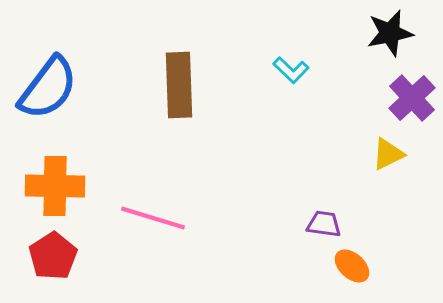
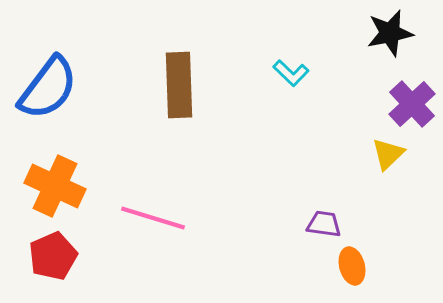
cyan L-shape: moved 3 px down
purple cross: moved 6 px down
yellow triangle: rotated 18 degrees counterclockwise
orange cross: rotated 24 degrees clockwise
red pentagon: rotated 9 degrees clockwise
orange ellipse: rotated 33 degrees clockwise
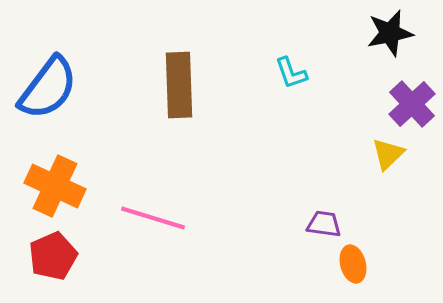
cyan L-shape: rotated 27 degrees clockwise
orange ellipse: moved 1 px right, 2 px up
